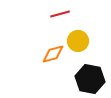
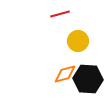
orange diamond: moved 12 px right, 20 px down
black hexagon: moved 2 px left; rotated 8 degrees counterclockwise
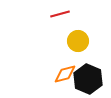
black hexagon: rotated 20 degrees clockwise
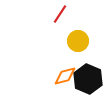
red line: rotated 42 degrees counterclockwise
orange diamond: moved 2 px down
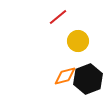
red line: moved 2 px left, 3 px down; rotated 18 degrees clockwise
black hexagon: rotated 16 degrees clockwise
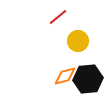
black hexagon: rotated 16 degrees clockwise
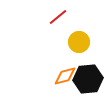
yellow circle: moved 1 px right, 1 px down
